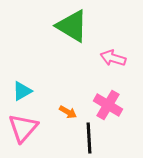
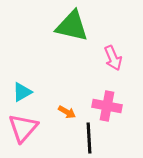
green triangle: rotated 18 degrees counterclockwise
pink arrow: rotated 130 degrees counterclockwise
cyan triangle: moved 1 px down
pink cross: moved 1 px left, 1 px down; rotated 20 degrees counterclockwise
orange arrow: moved 1 px left
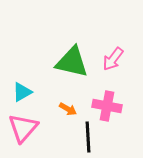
green triangle: moved 36 px down
pink arrow: moved 1 px down; rotated 60 degrees clockwise
orange arrow: moved 1 px right, 3 px up
black line: moved 1 px left, 1 px up
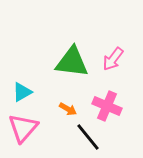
green triangle: rotated 6 degrees counterclockwise
pink cross: rotated 12 degrees clockwise
black line: rotated 36 degrees counterclockwise
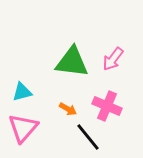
cyan triangle: rotated 15 degrees clockwise
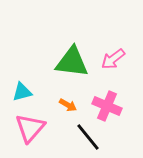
pink arrow: rotated 15 degrees clockwise
orange arrow: moved 4 px up
pink triangle: moved 7 px right
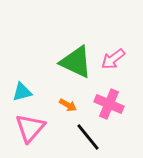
green triangle: moved 4 px right; rotated 18 degrees clockwise
pink cross: moved 2 px right, 2 px up
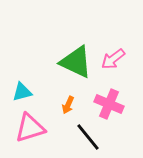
orange arrow: rotated 84 degrees clockwise
pink triangle: rotated 32 degrees clockwise
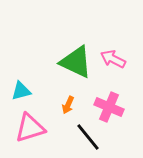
pink arrow: rotated 65 degrees clockwise
cyan triangle: moved 1 px left, 1 px up
pink cross: moved 3 px down
